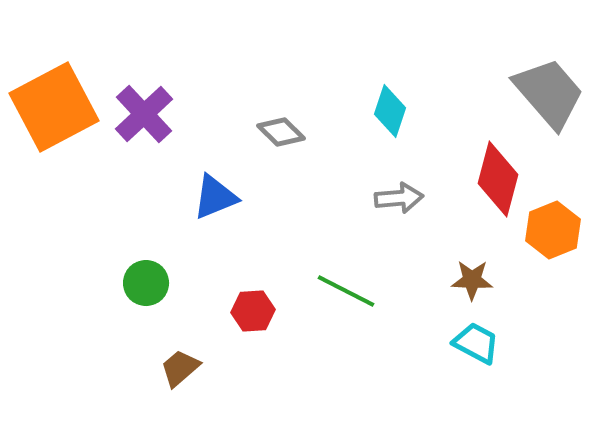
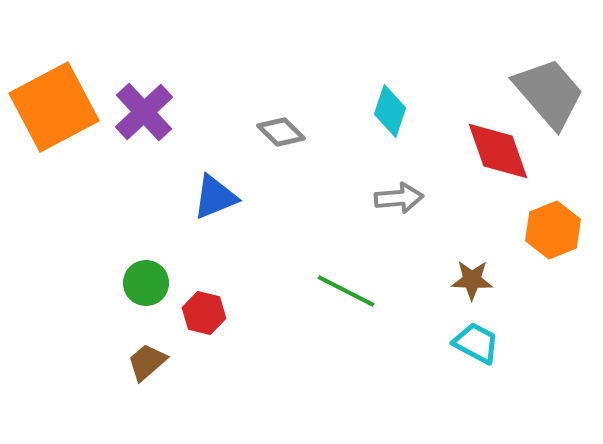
purple cross: moved 2 px up
red diamond: moved 28 px up; rotated 34 degrees counterclockwise
red hexagon: moved 49 px left, 2 px down; rotated 18 degrees clockwise
brown trapezoid: moved 33 px left, 6 px up
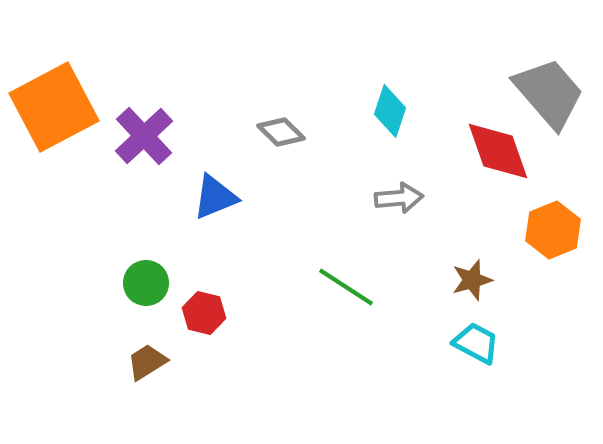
purple cross: moved 24 px down
brown star: rotated 18 degrees counterclockwise
green line: moved 4 px up; rotated 6 degrees clockwise
brown trapezoid: rotated 9 degrees clockwise
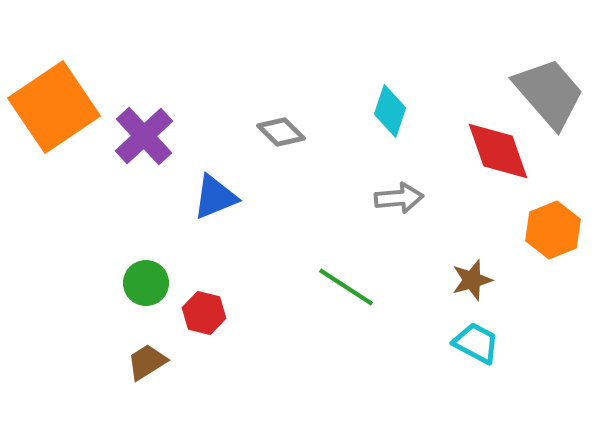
orange square: rotated 6 degrees counterclockwise
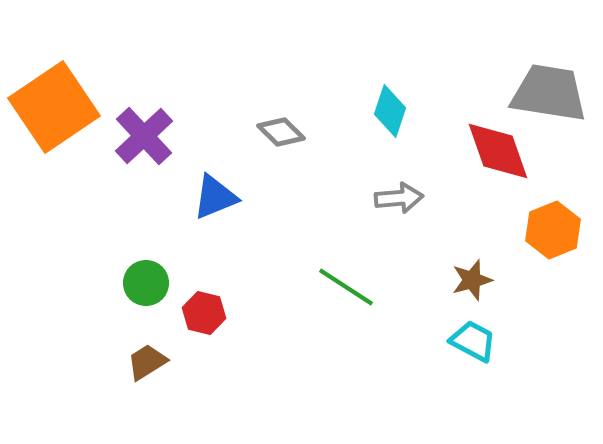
gray trapezoid: rotated 40 degrees counterclockwise
cyan trapezoid: moved 3 px left, 2 px up
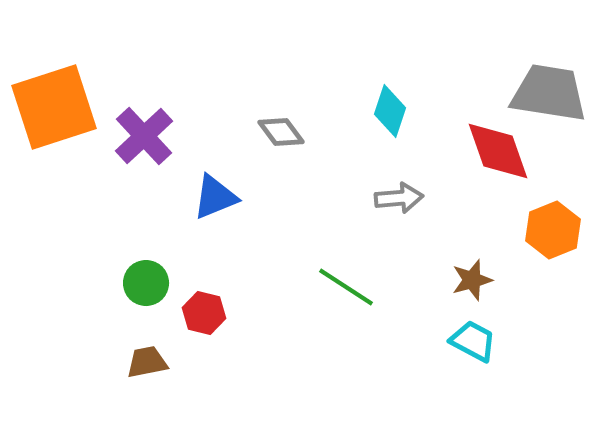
orange square: rotated 16 degrees clockwise
gray diamond: rotated 9 degrees clockwise
brown trapezoid: rotated 21 degrees clockwise
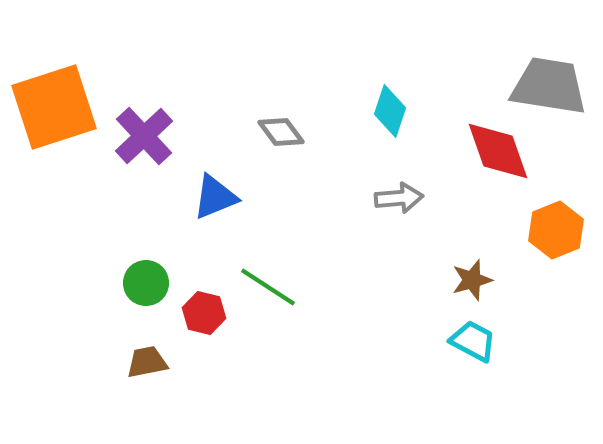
gray trapezoid: moved 7 px up
orange hexagon: moved 3 px right
green line: moved 78 px left
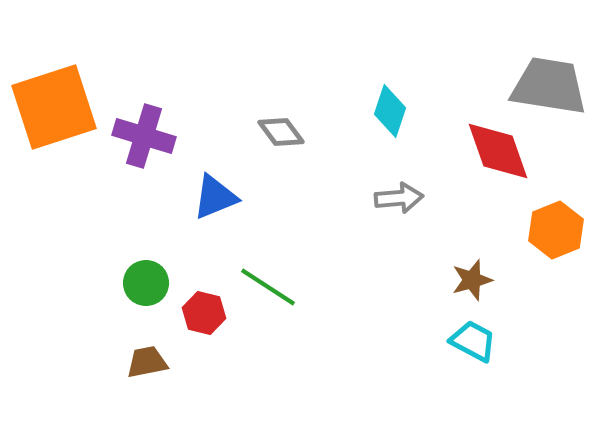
purple cross: rotated 30 degrees counterclockwise
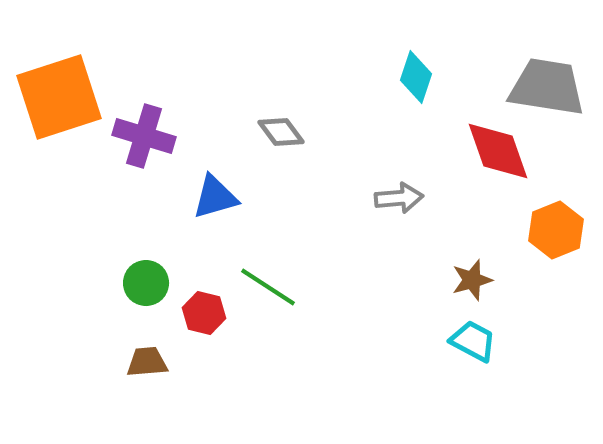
gray trapezoid: moved 2 px left, 1 px down
orange square: moved 5 px right, 10 px up
cyan diamond: moved 26 px right, 34 px up
blue triangle: rotated 6 degrees clockwise
brown trapezoid: rotated 6 degrees clockwise
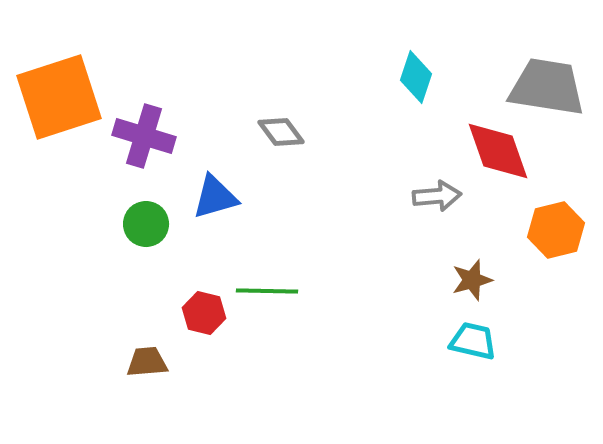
gray arrow: moved 38 px right, 2 px up
orange hexagon: rotated 8 degrees clockwise
green circle: moved 59 px up
green line: moved 1 px left, 4 px down; rotated 32 degrees counterclockwise
cyan trapezoid: rotated 15 degrees counterclockwise
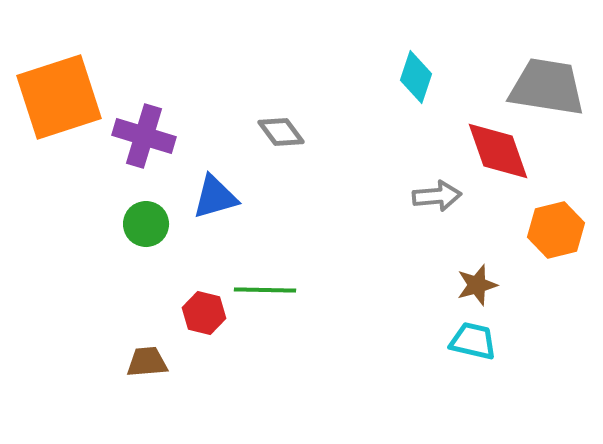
brown star: moved 5 px right, 5 px down
green line: moved 2 px left, 1 px up
